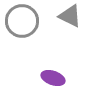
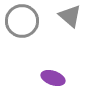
gray triangle: rotated 15 degrees clockwise
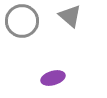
purple ellipse: rotated 35 degrees counterclockwise
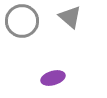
gray triangle: moved 1 px down
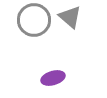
gray circle: moved 12 px right, 1 px up
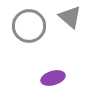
gray circle: moved 5 px left, 6 px down
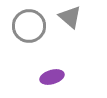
purple ellipse: moved 1 px left, 1 px up
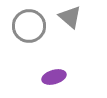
purple ellipse: moved 2 px right
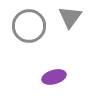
gray triangle: rotated 25 degrees clockwise
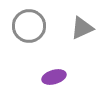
gray triangle: moved 12 px right, 11 px down; rotated 30 degrees clockwise
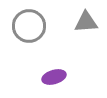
gray triangle: moved 4 px right, 6 px up; rotated 20 degrees clockwise
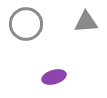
gray circle: moved 3 px left, 2 px up
